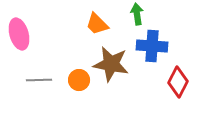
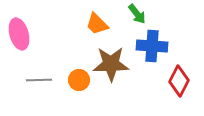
green arrow: rotated 150 degrees clockwise
brown star: rotated 12 degrees counterclockwise
red diamond: moved 1 px right, 1 px up
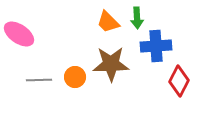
green arrow: moved 4 px down; rotated 35 degrees clockwise
orange trapezoid: moved 11 px right, 2 px up
pink ellipse: rotated 40 degrees counterclockwise
blue cross: moved 4 px right; rotated 8 degrees counterclockwise
orange circle: moved 4 px left, 3 px up
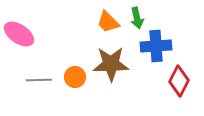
green arrow: rotated 10 degrees counterclockwise
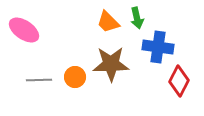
pink ellipse: moved 5 px right, 4 px up
blue cross: moved 2 px right, 1 px down; rotated 12 degrees clockwise
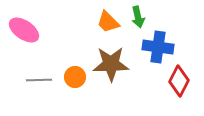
green arrow: moved 1 px right, 1 px up
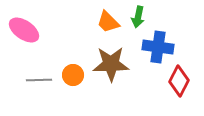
green arrow: rotated 25 degrees clockwise
orange circle: moved 2 px left, 2 px up
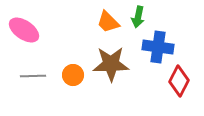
gray line: moved 6 px left, 4 px up
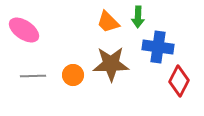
green arrow: rotated 10 degrees counterclockwise
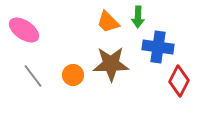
gray line: rotated 55 degrees clockwise
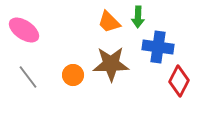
orange trapezoid: moved 1 px right
gray line: moved 5 px left, 1 px down
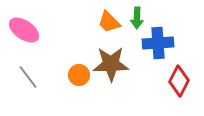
green arrow: moved 1 px left, 1 px down
blue cross: moved 4 px up; rotated 12 degrees counterclockwise
orange circle: moved 6 px right
